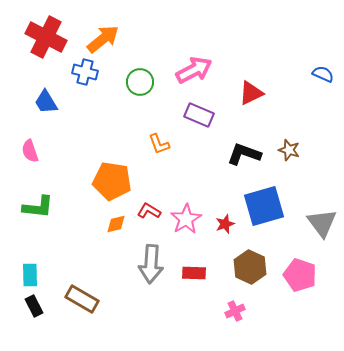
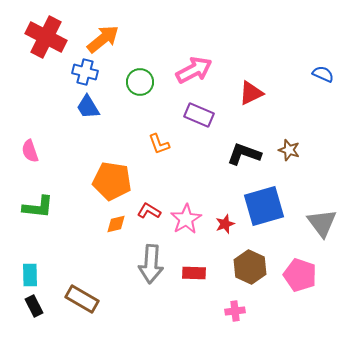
blue trapezoid: moved 42 px right, 5 px down
pink cross: rotated 18 degrees clockwise
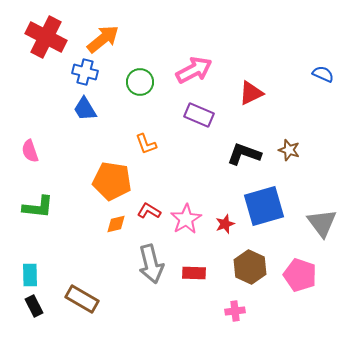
blue trapezoid: moved 3 px left, 2 px down
orange L-shape: moved 13 px left
gray arrow: rotated 18 degrees counterclockwise
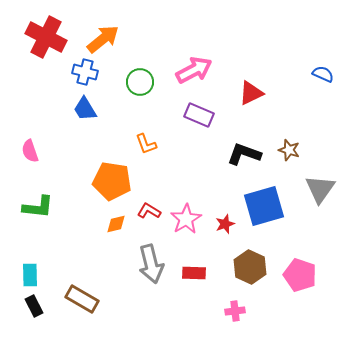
gray triangle: moved 2 px left, 34 px up; rotated 12 degrees clockwise
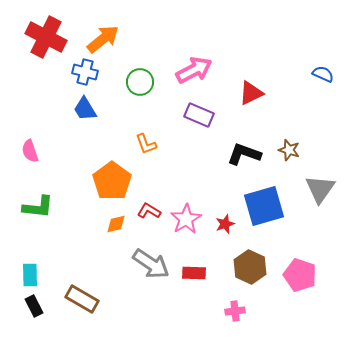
orange pentagon: rotated 27 degrees clockwise
gray arrow: rotated 42 degrees counterclockwise
